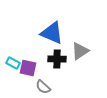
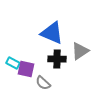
purple square: moved 2 px left, 1 px down
gray semicircle: moved 4 px up
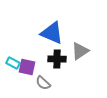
purple square: moved 1 px right, 2 px up
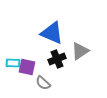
black cross: rotated 24 degrees counterclockwise
cyan rectangle: rotated 24 degrees counterclockwise
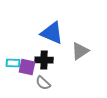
black cross: moved 13 px left, 1 px down; rotated 24 degrees clockwise
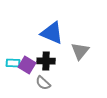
gray triangle: rotated 18 degrees counterclockwise
black cross: moved 2 px right, 1 px down
purple square: moved 2 px up; rotated 18 degrees clockwise
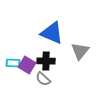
gray semicircle: moved 4 px up
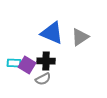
gray triangle: moved 14 px up; rotated 18 degrees clockwise
cyan rectangle: moved 1 px right
gray semicircle: rotated 70 degrees counterclockwise
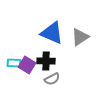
gray semicircle: moved 9 px right
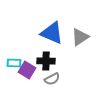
purple square: moved 5 px down
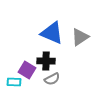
cyan rectangle: moved 19 px down
